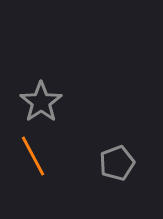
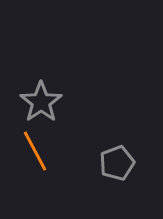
orange line: moved 2 px right, 5 px up
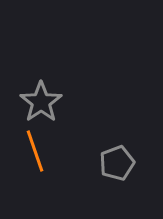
orange line: rotated 9 degrees clockwise
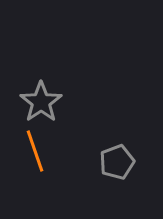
gray pentagon: moved 1 px up
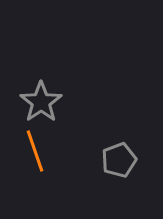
gray pentagon: moved 2 px right, 2 px up
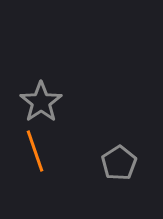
gray pentagon: moved 3 px down; rotated 12 degrees counterclockwise
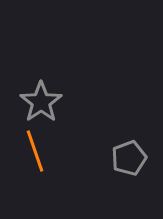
gray pentagon: moved 10 px right, 5 px up; rotated 12 degrees clockwise
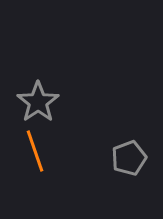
gray star: moved 3 px left
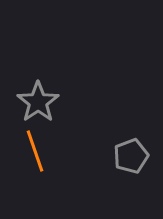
gray pentagon: moved 2 px right, 2 px up
